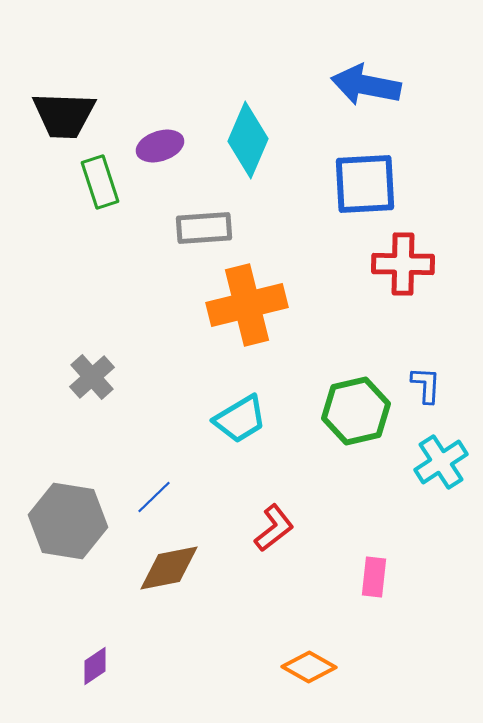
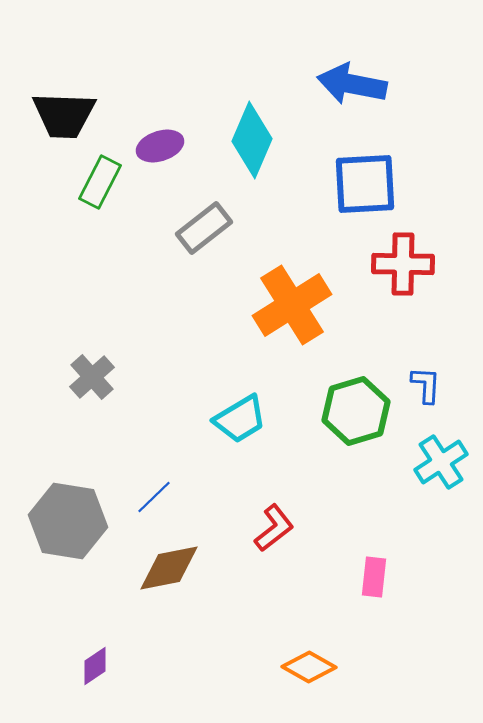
blue arrow: moved 14 px left, 1 px up
cyan diamond: moved 4 px right
green rectangle: rotated 45 degrees clockwise
gray rectangle: rotated 34 degrees counterclockwise
orange cross: moved 45 px right; rotated 18 degrees counterclockwise
green hexagon: rotated 4 degrees counterclockwise
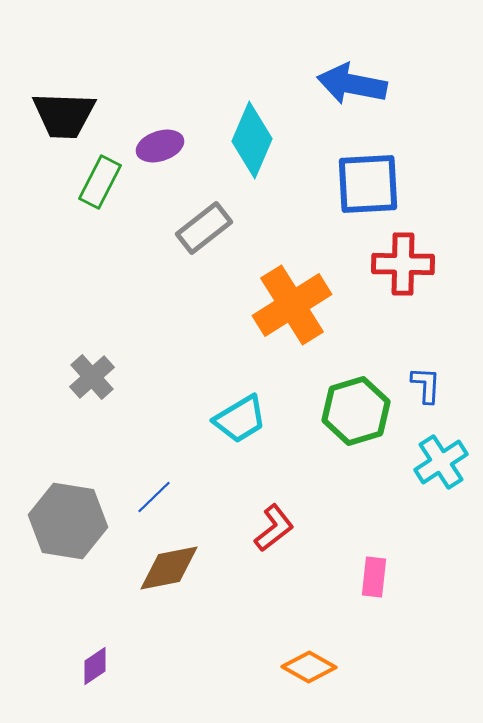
blue square: moved 3 px right
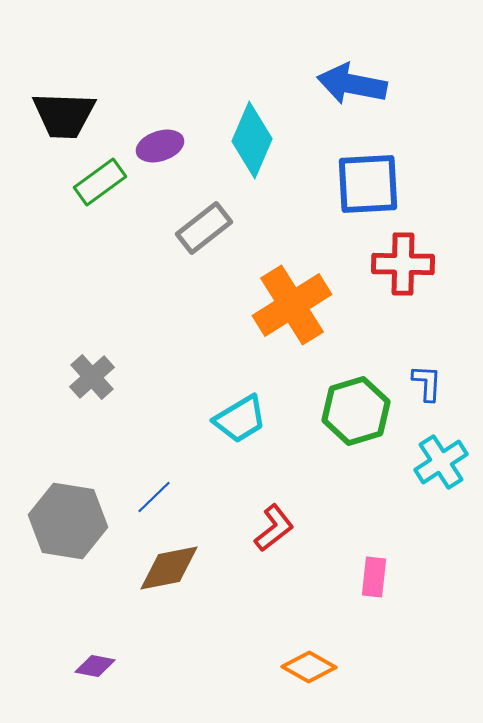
green rectangle: rotated 27 degrees clockwise
blue L-shape: moved 1 px right, 2 px up
purple diamond: rotated 45 degrees clockwise
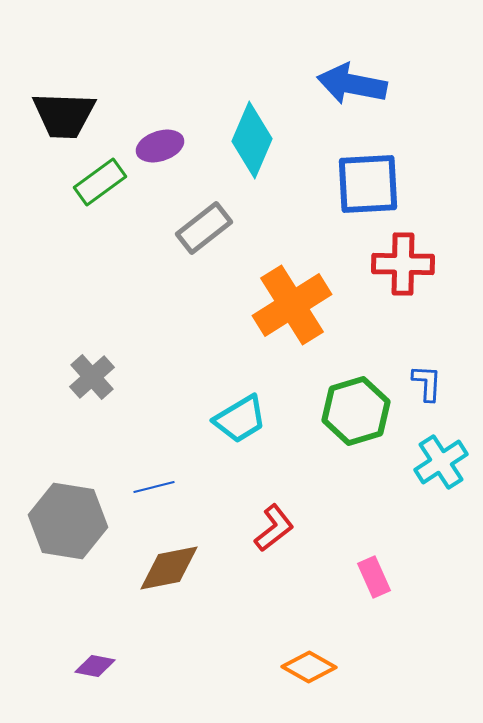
blue line: moved 10 px up; rotated 30 degrees clockwise
pink rectangle: rotated 30 degrees counterclockwise
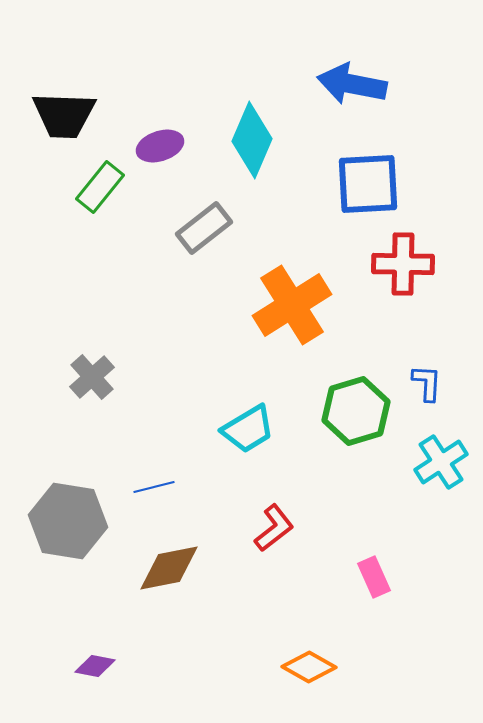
green rectangle: moved 5 px down; rotated 15 degrees counterclockwise
cyan trapezoid: moved 8 px right, 10 px down
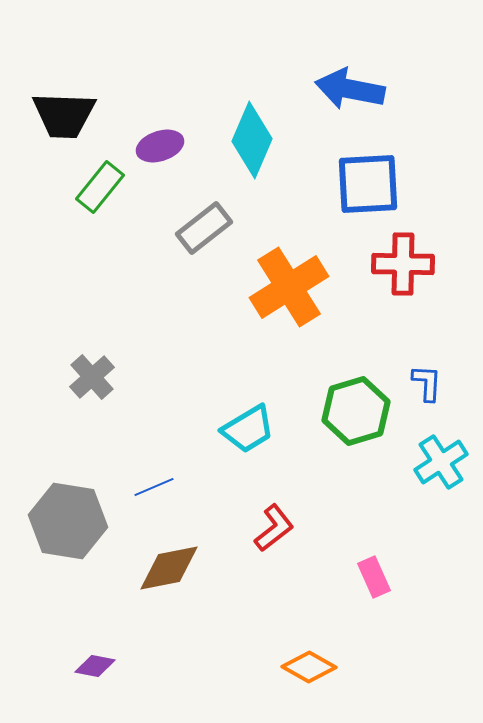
blue arrow: moved 2 px left, 5 px down
orange cross: moved 3 px left, 18 px up
blue line: rotated 9 degrees counterclockwise
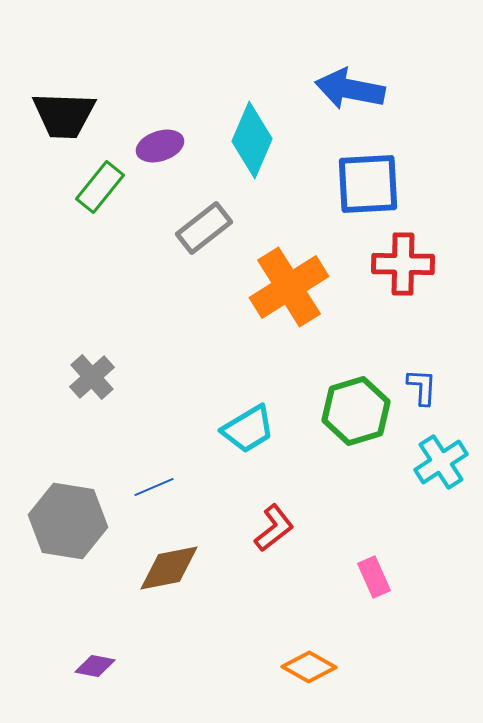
blue L-shape: moved 5 px left, 4 px down
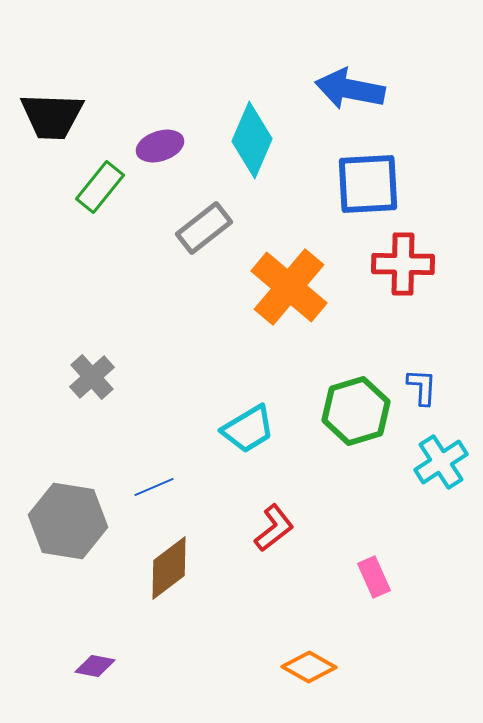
black trapezoid: moved 12 px left, 1 px down
orange cross: rotated 18 degrees counterclockwise
brown diamond: rotated 26 degrees counterclockwise
